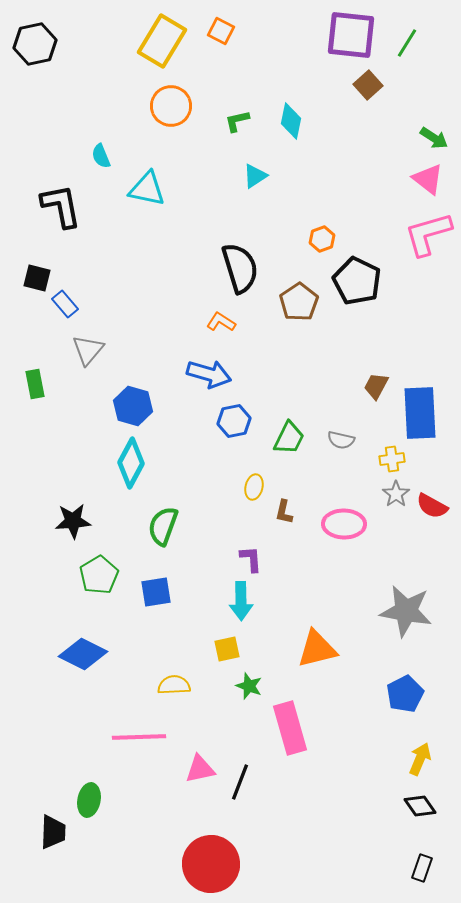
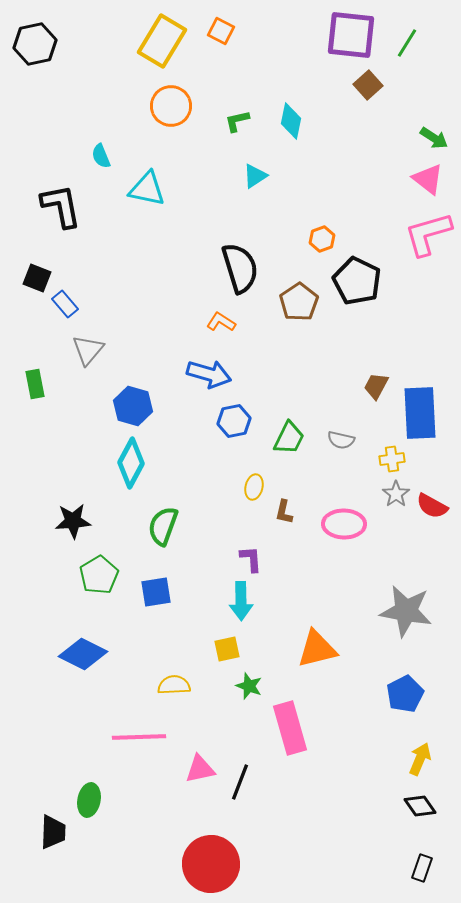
black square at (37, 278): rotated 8 degrees clockwise
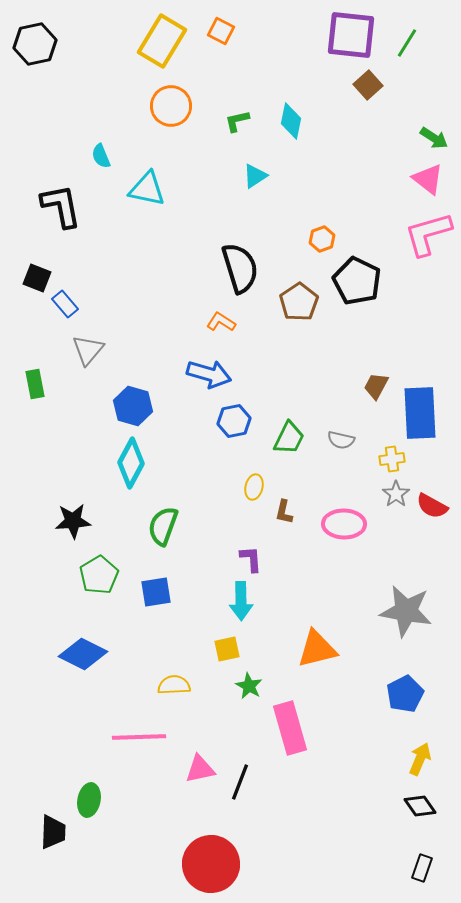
green star at (249, 686): rotated 8 degrees clockwise
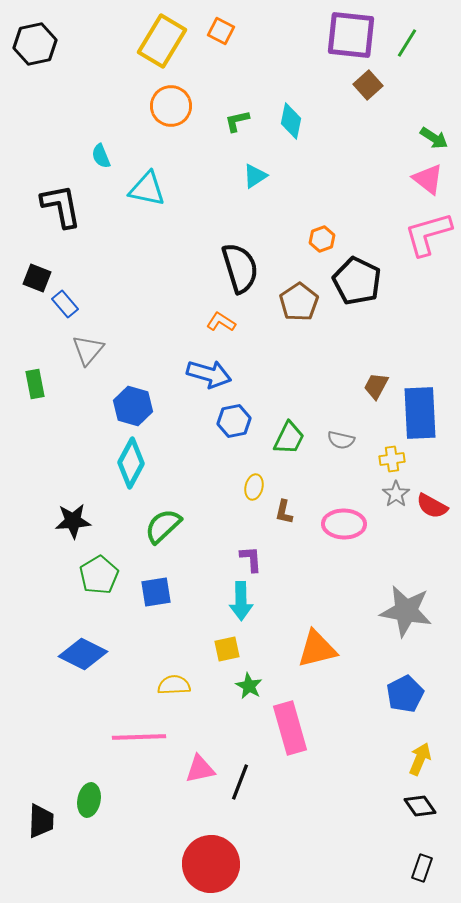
green semicircle at (163, 526): rotated 27 degrees clockwise
black trapezoid at (53, 832): moved 12 px left, 11 px up
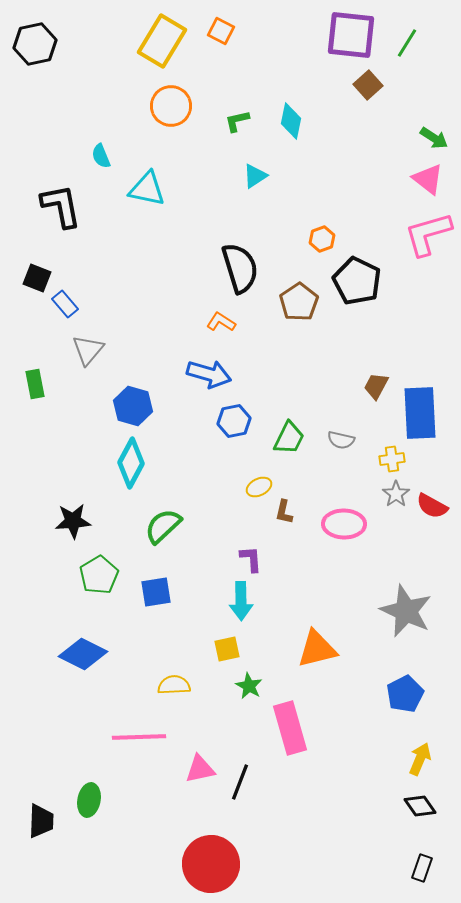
yellow ellipse at (254, 487): moved 5 px right; rotated 50 degrees clockwise
gray star at (406, 611): rotated 14 degrees clockwise
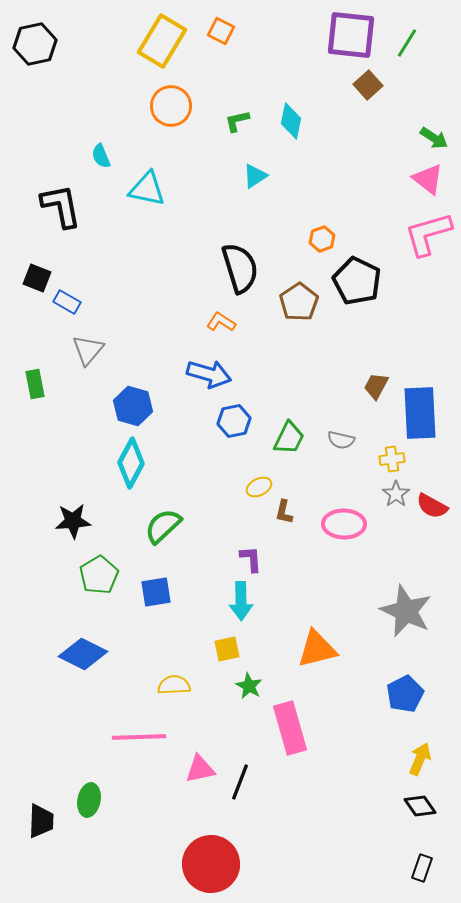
blue rectangle at (65, 304): moved 2 px right, 2 px up; rotated 20 degrees counterclockwise
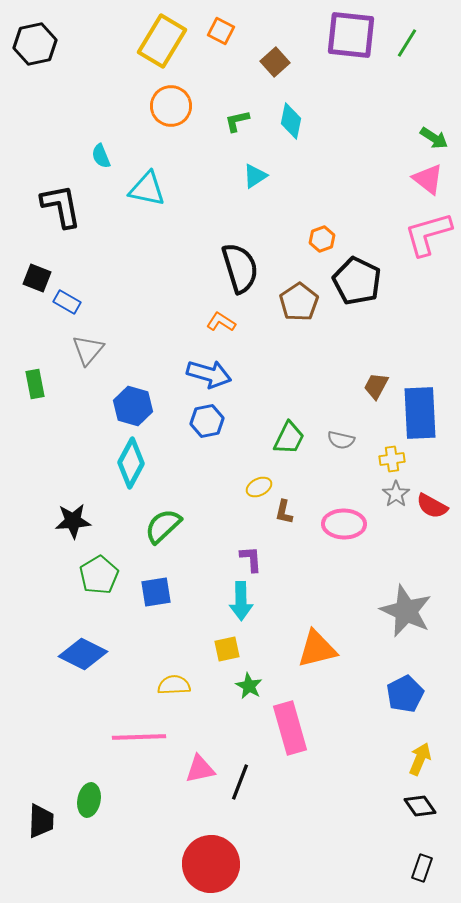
brown square at (368, 85): moved 93 px left, 23 px up
blue hexagon at (234, 421): moved 27 px left
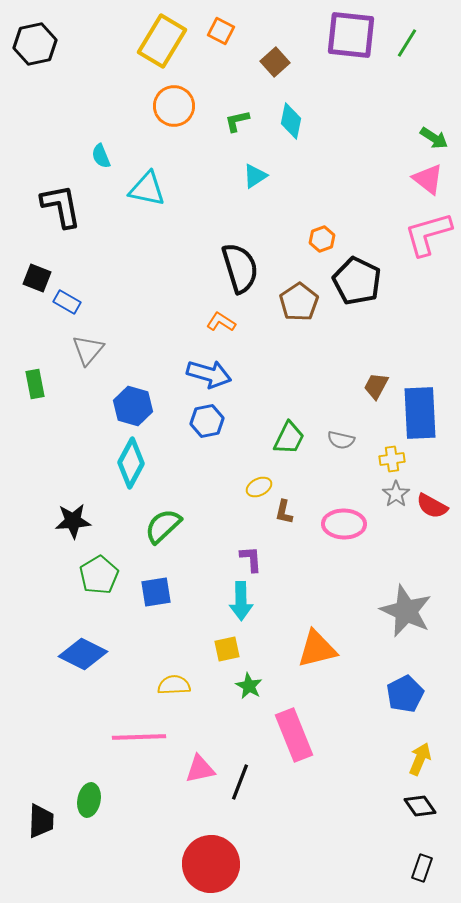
orange circle at (171, 106): moved 3 px right
pink rectangle at (290, 728): moved 4 px right, 7 px down; rotated 6 degrees counterclockwise
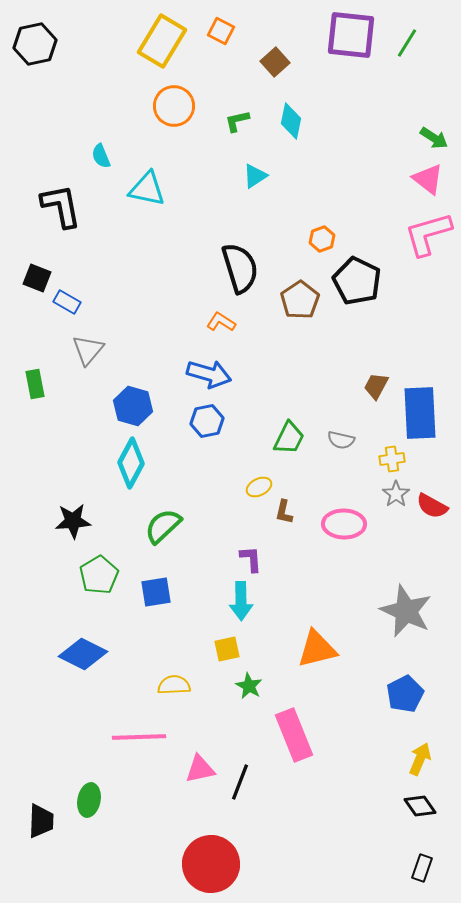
brown pentagon at (299, 302): moved 1 px right, 2 px up
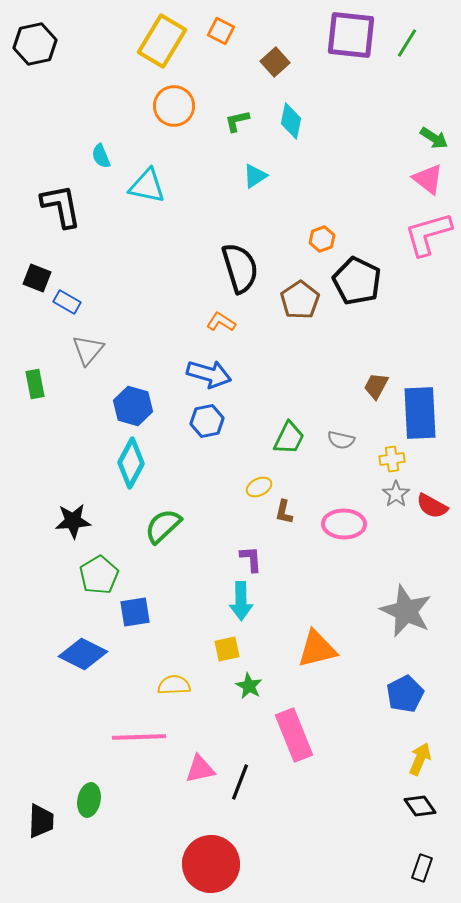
cyan triangle at (147, 189): moved 3 px up
blue square at (156, 592): moved 21 px left, 20 px down
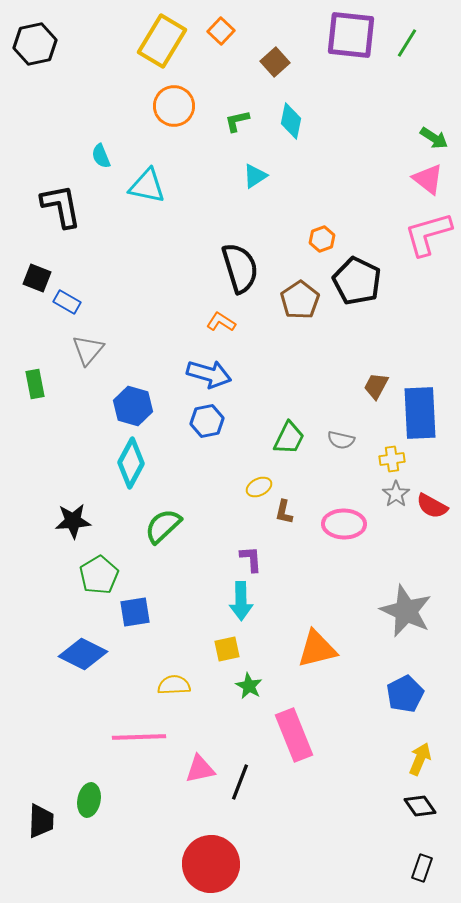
orange square at (221, 31): rotated 16 degrees clockwise
